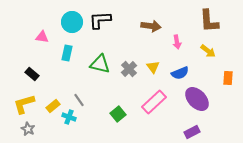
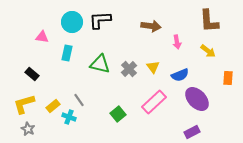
blue semicircle: moved 2 px down
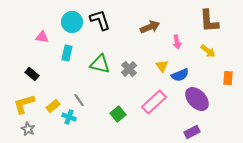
black L-shape: rotated 75 degrees clockwise
brown arrow: moved 1 px left, 1 px down; rotated 30 degrees counterclockwise
yellow triangle: moved 9 px right, 1 px up
